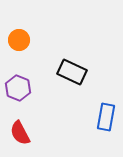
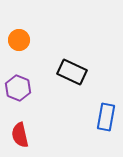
red semicircle: moved 2 px down; rotated 15 degrees clockwise
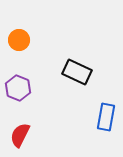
black rectangle: moved 5 px right
red semicircle: rotated 40 degrees clockwise
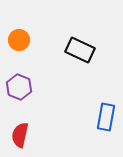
black rectangle: moved 3 px right, 22 px up
purple hexagon: moved 1 px right, 1 px up
red semicircle: rotated 15 degrees counterclockwise
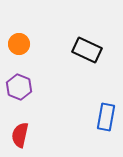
orange circle: moved 4 px down
black rectangle: moved 7 px right
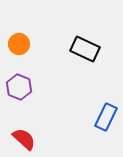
black rectangle: moved 2 px left, 1 px up
blue rectangle: rotated 16 degrees clockwise
red semicircle: moved 4 px right, 4 px down; rotated 120 degrees clockwise
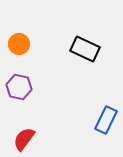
purple hexagon: rotated 10 degrees counterclockwise
blue rectangle: moved 3 px down
red semicircle: rotated 95 degrees counterclockwise
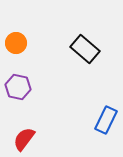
orange circle: moved 3 px left, 1 px up
black rectangle: rotated 16 degrees clockwise
purple hexagon: moved 1 px left
